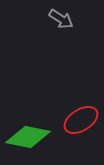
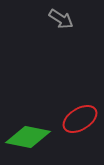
red ellipse: moved 1 px left, 1 px up
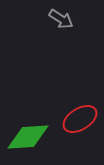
green diamond: rotated 15 degrees counterclockwise
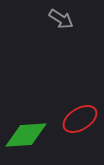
green diamond: moved 2 px left, 2 px up
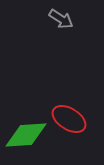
red ellipse: moved 11 px left; rotated 64 degrees clockwise
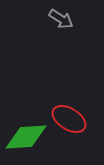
green diamond: moved 2 px down
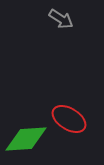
green diamond: moved 2 px down
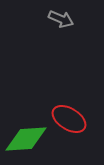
gray arrow: rotated 10 degrees counterclockwise
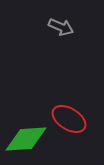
gray arrow: moved 8 px down
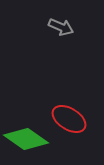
green diamond: rotated 39 degrees clockwise
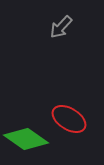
gray arrow: rotated 110 degrees clockwise
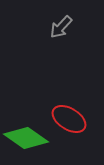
green diamond: moved 1 px up
